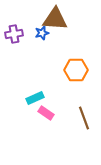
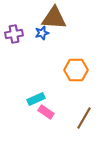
brown triangle: moved 1 px left, 1 px up
cyan rectangle: moved 1 px right, 1 px down
pink rectangle: moved 1 px up
brown line: rotated 50 degrees clockwise
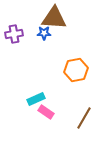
blue star: moved 2 px right; rotated 16 degrees clockwise
orange hexagon: rotated 10 degrees counterclockwise
